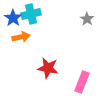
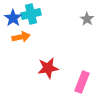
red star: rotated 20 degrees counterclockwise
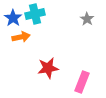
cyan cross: moved 4 px right
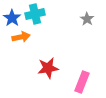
blue star: moved 1 px left
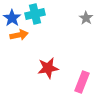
gray star: moved 1 px left, 1 px up
orange arrow: moved 2 px left, 2 px up
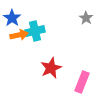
cyan cross: moved 17 px down
red star: moved 3 px right; rotated 15 degrees counterclockwise
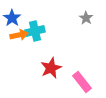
pink rectangle: rotated 60 degrees counterclockwise
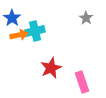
pink rectangle: rotated 20 degrees clockwise
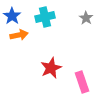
blue star: moved 2 px up
cyan cross: moved 10 px right, 14 px up
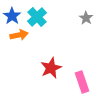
cyan cross: moved 8 px left; rotated 30 degrees counterclockwise
